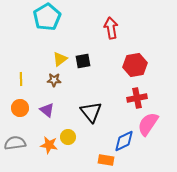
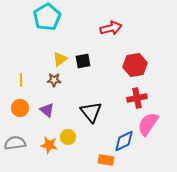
red arrow: rotated 85 degrees clockwise
yellow line: moved 1 px down
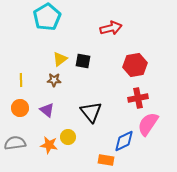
black square: rotated 21 degrees clockwise
red cross: moved 1 px right
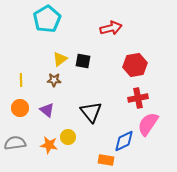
cyan pentagon: moved 2 px down
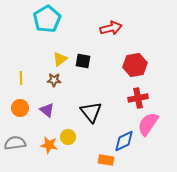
yellow line: moved 2 px up
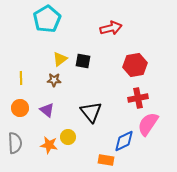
gray semicircle: rotated 95 degrees clockwise
